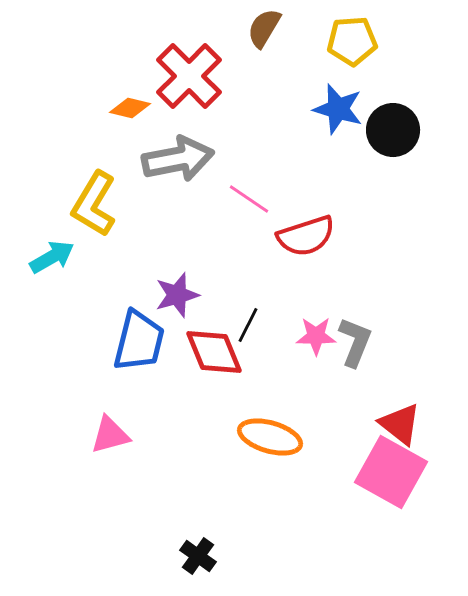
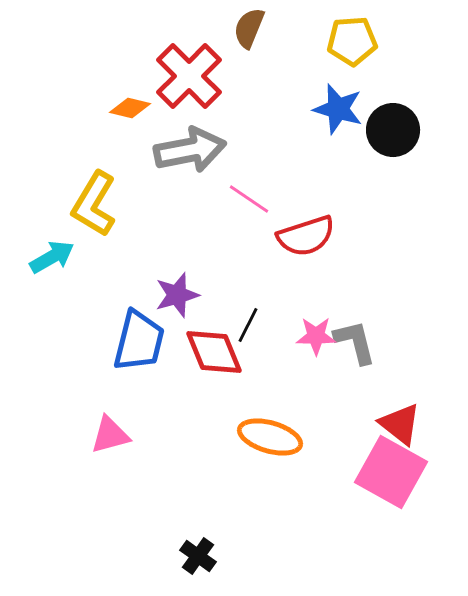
brown semicircle: moved 15 px left; rotated 9 degrees counterclockwise
gray arrow: moved 12 px right, 9 px up
gray L-shape: rotated 36 degrees counterclockwise
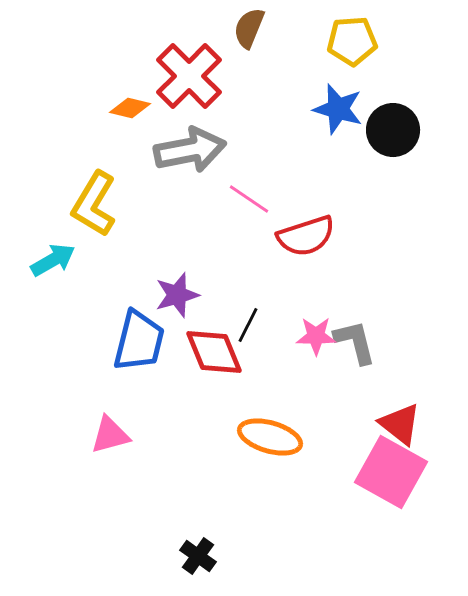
cyan arrow: moved 1 px right, 3 px down
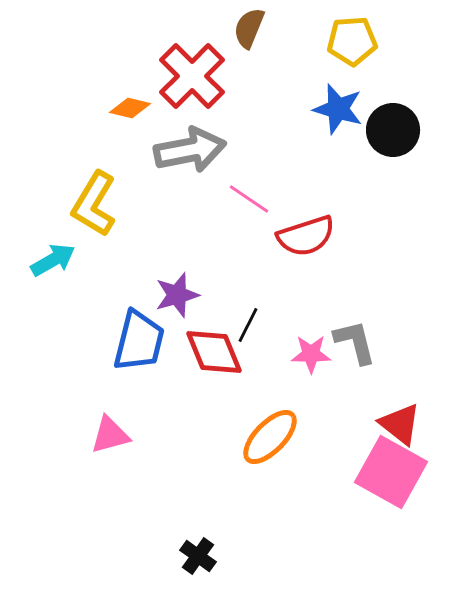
red cross: moved 3 px right
pink star: moved 5 px left, 18 px down
orange ellipse: rotated 62 degrees counterclockwise
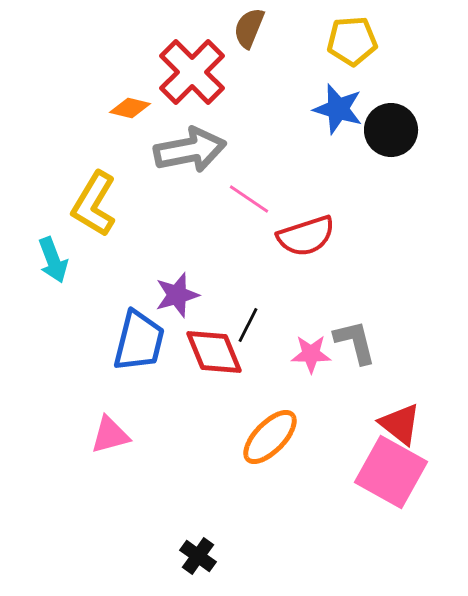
red cross: moved 4 px up
black circle: moved 2 px left
cyan arrow: rotated 99 degrees clockwise
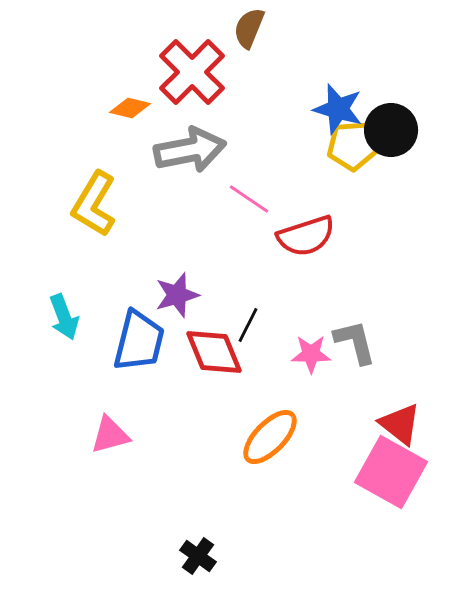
yellow pentagon: moved 105 px down
cyan arrow: moved 11 px right, 57 px down
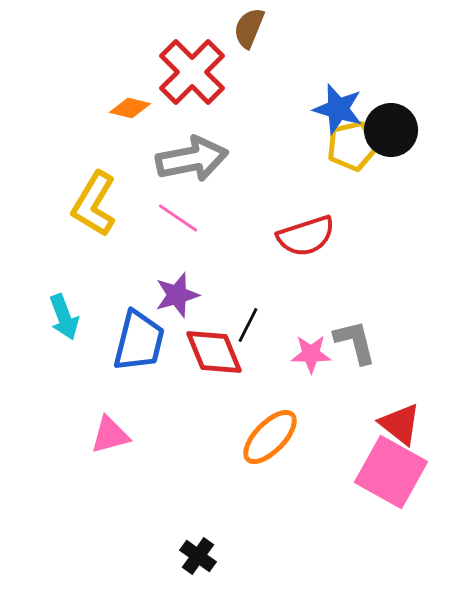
yellow pentagon: rotated 9 degrees counterclockwise
gray arrow: moved 2 px right, 9 px down
pink line: moved 71 px left, 19 px down
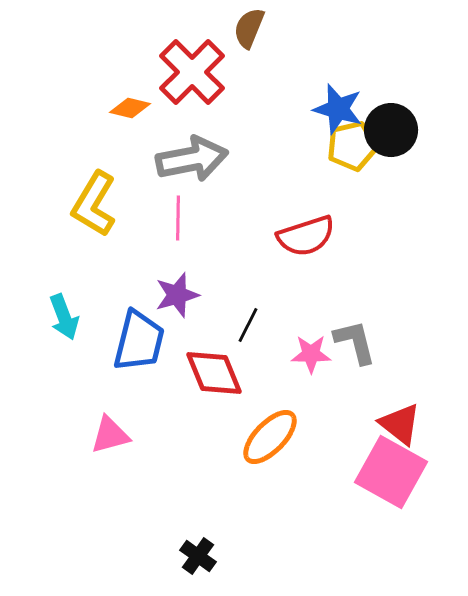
pink line: rotated 57 degrees clockwise
red diamond: moved 21 px down
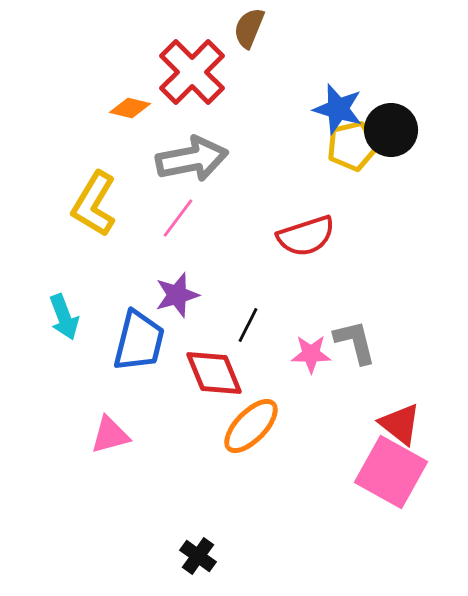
pink line: rotated 36 degrees clockwise
orange ellipse: moved 19 px left, 11 px up
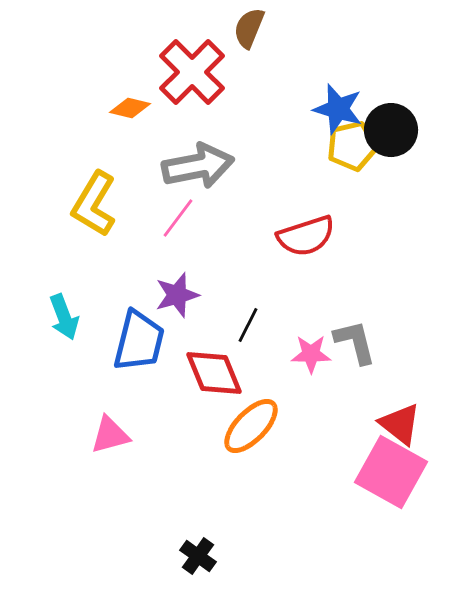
gray arrow: moved 6 px right, 7 px down
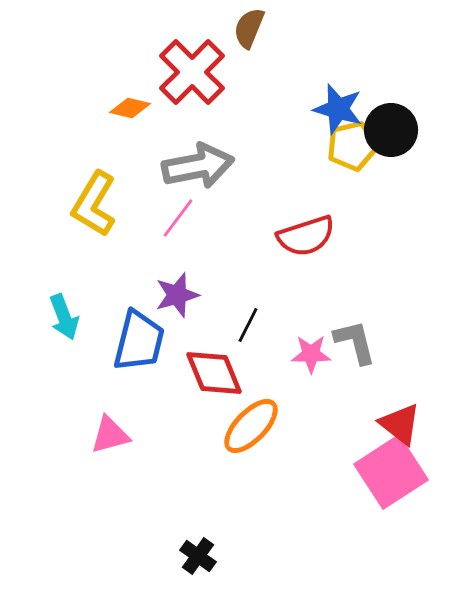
pink square: rotated 28 degrees clockwise
